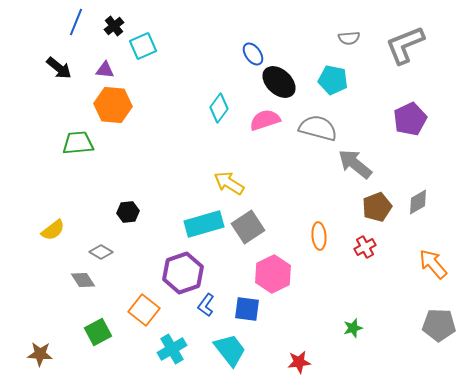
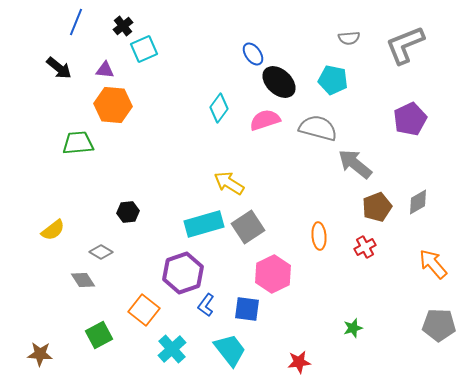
black cross at (114, 26): moved 9 px right
cyan square at (143, 46): moved 1 px right, 3 px down
green square at (98, 332): moved 1 px right, 3 px down
cyan cross at (172, 349): rotated 12 degrees counterclockwise
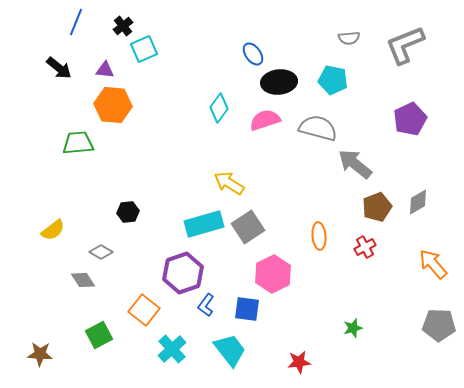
black ellipse at (279, 82): rotated 48 degrees counterclockwise
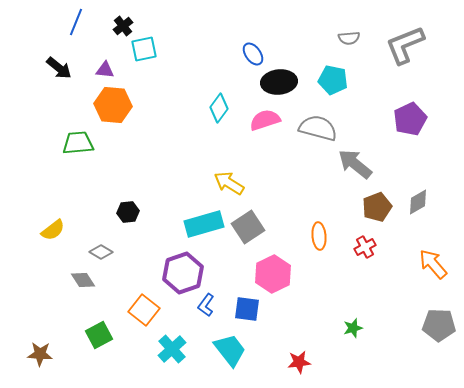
cyan square at (144, 49): rotated 12 degrees clockwise
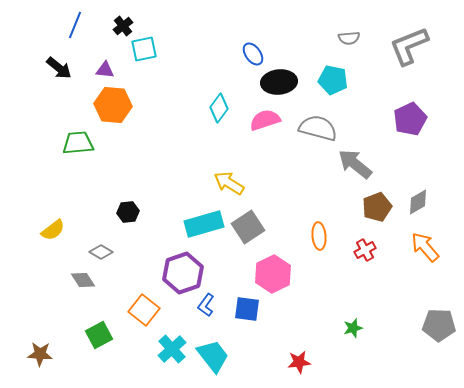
blue line at (76, 22): moved 1 px left, 3 px down
gray L-shape at (405, 45): moved 4 px right, 1 px down
red cross at (365, 247): moved 3 px down
orange arrow at (433, 264): moved 8 px left, 17 px up
cyan trapezoid at (230, 350): moved 17 px left, 6 px down
